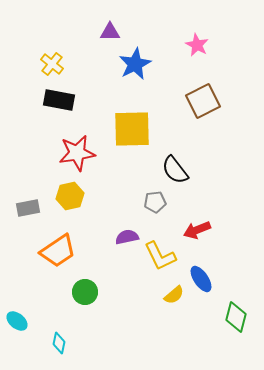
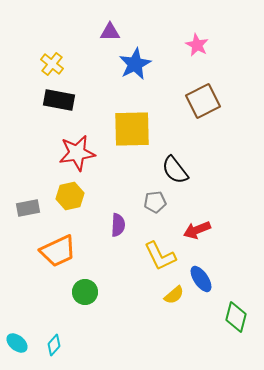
purple semicircle: moved 9 px left, 12 px up; rotated 105 degrees clockwise
orange trapezoid: rotated 9 degrees clockwise
cyan ellipse: moved 22 px down
cyan diamond: moved 5 px left, 2 px down; rotated 30 degrees clockwise
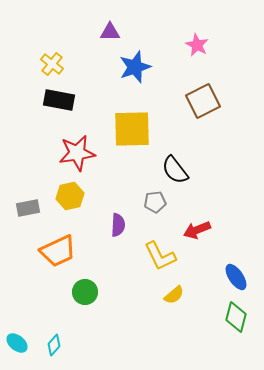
blue star: moved 3 px down; rotated 8 degrees clockwise
blue ellipse: moved 35 px right, 2 px up
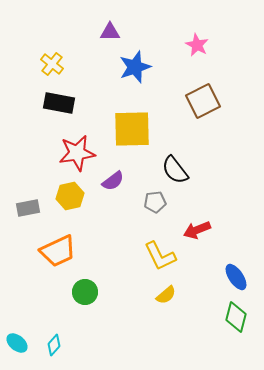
black rectangle: moved 3 px down
purple semicircle: moved 5 px left, 44 px up; rotated 50 degrees clockwise
yellow semicircle: moved 8 px left
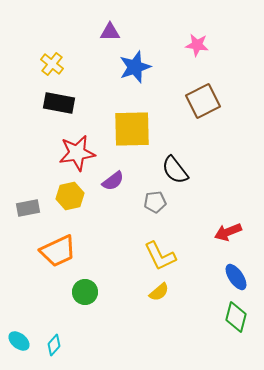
pink star: rotated 20 degrees counterclockwise
red arrow: moved 31 px right, 2 px down
yellow semicircle: moved 7 px left, 3 px up
cyan ellipse: moved 2 px right, 2 px up
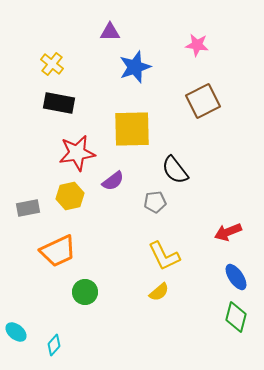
yellow L-shape: moved 4 px right
cyan ellipse: moved 3 px left, 9 px up
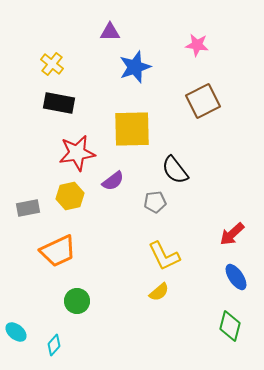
red arrow: moved 4 px right, 2 px down; rotated 20 degrees counterclockwise
green circle: moved 8 px left, 9 px down
green diamond: moved 6 px left, 9 px down
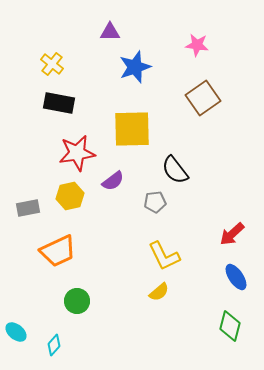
brown square: moved 3 px up; rotated 8 degrees counterclockwise
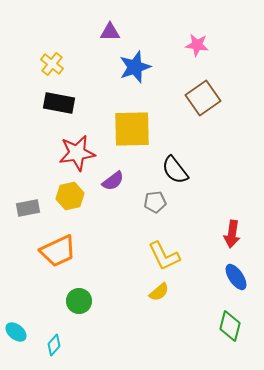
red arrow: rotated 40 degrees counterclockwise
green circle: moved 2 px right
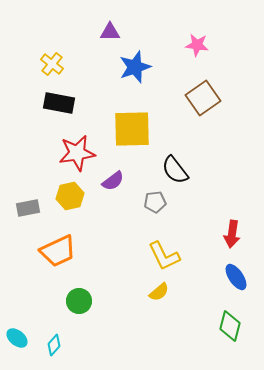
cyan ellipse: moved 1 px right, 6 px down
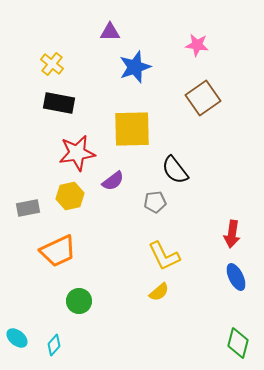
blue ellipse: rotated 8 degrees clockwise
green diamond: moved 8 px right, 17 px down
